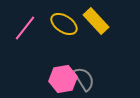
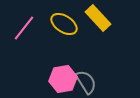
yellow rectangle: moved 2 px right, 3 px up
pink line: moved 1 px left
gray semicircle: moved 2 px right, 3 px down
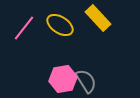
yellow ellipse: moved 4 px left, 1 px down
gray semicircle: moved 1 px up
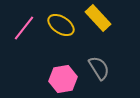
yellow ellipse: moved 1 px right
gray semicircle: moved 13 px right, 13 px up
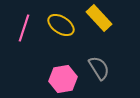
yellow rectangle: moved 1 px right
pink line: rotated 20 degrees counterclockwise
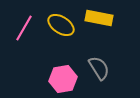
yellow rectangle: rotated 36 degrees counterclockwise
pink line: rotated 12 degrees clockwise
